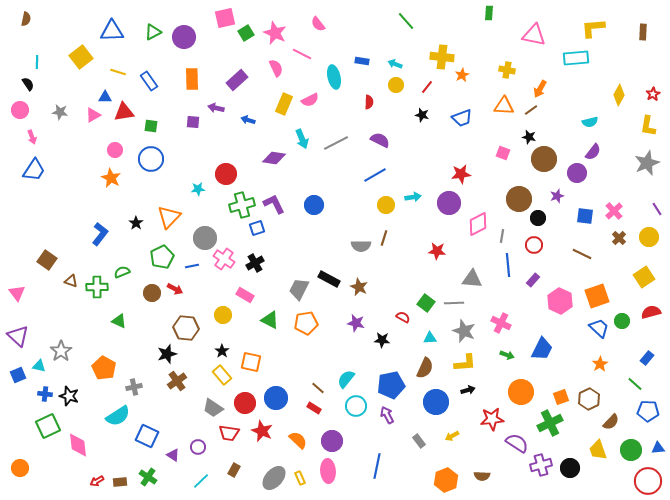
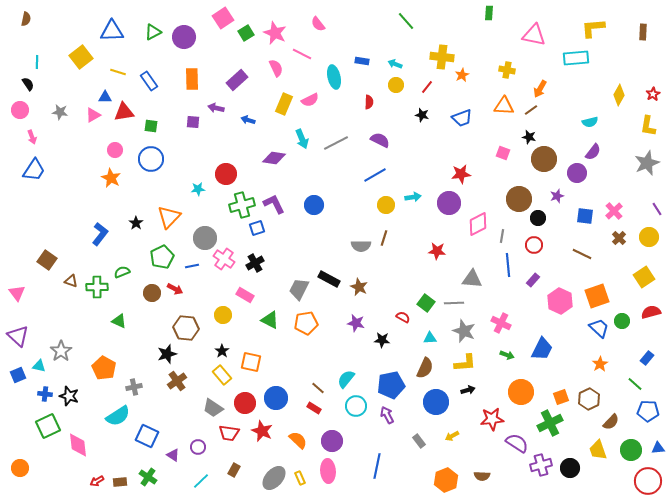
pink square at (225, 18): moved 2 px left; rotated 20 degrees counterclockwise
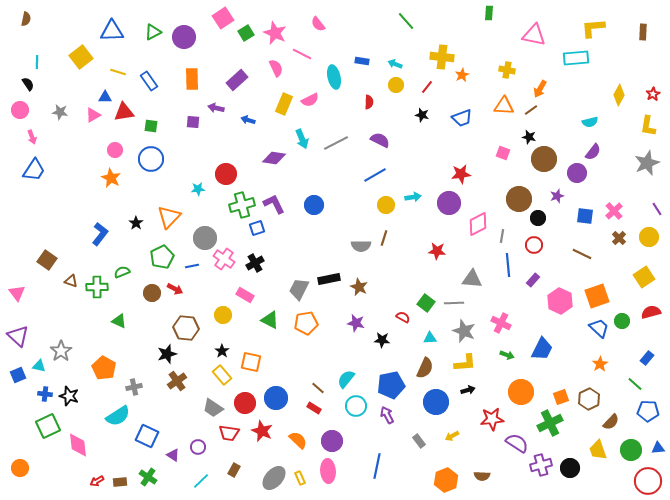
black rectangle at (329, 279): rotated 40 degrees counterclockwise
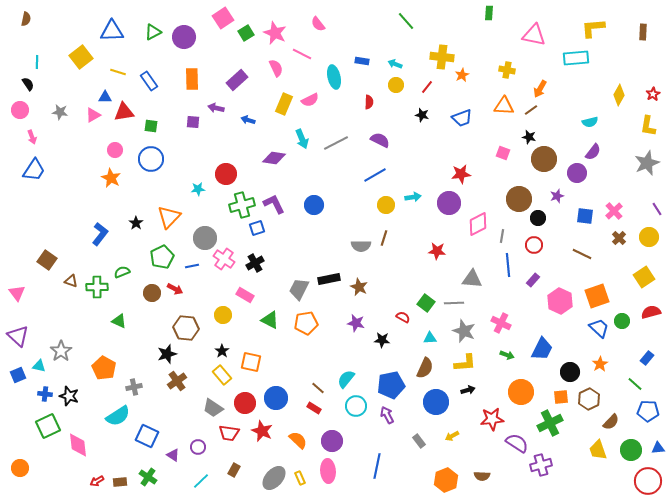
orange square at (561, 397): rotated 14 degrees clockwise
black circle at (570, 468): moved 96 px up
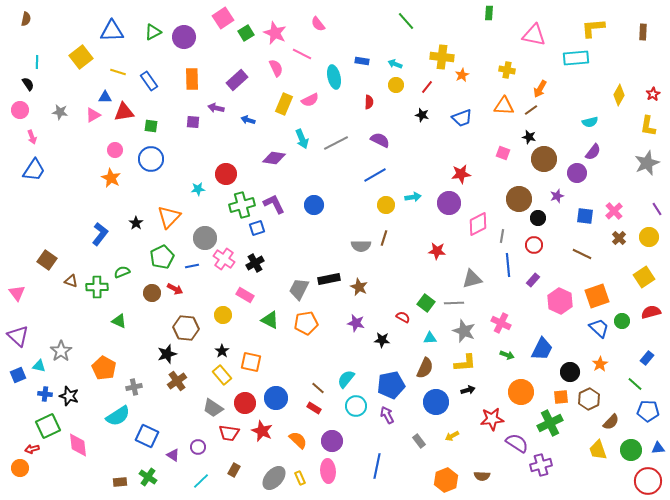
gray triangle at (472, 279): rotated 20 degrees counterclockwise
red arrow at (97, 481): moved 65 px left, 32 px up; rotated 16 degrees clockwise
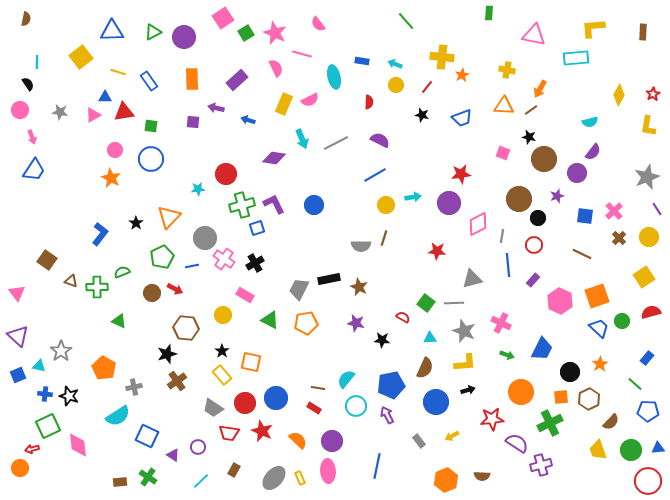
pink line at (302, 54): rotated 12 degrees counterclockwise
gray star at (647, 163): moved 14 px down
brown line at (318, 388): rotated 32 degrees counterclockwise
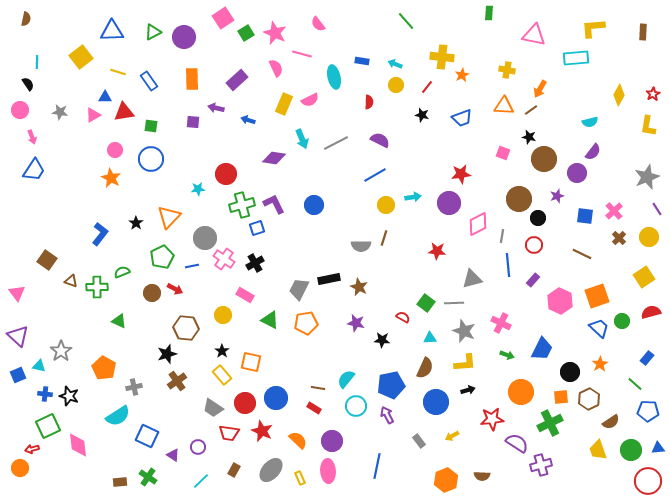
brown semicircle at (611, 422): rotated 12 degrees clockwise
gray ellipse at (274, 478): moved 3 px left, 8 px up
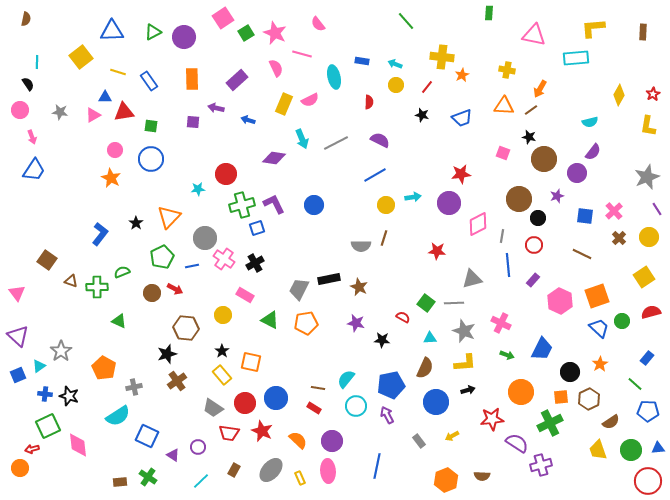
cyan triangle at (39, 366): rotated 48 degrees counterclockwise
